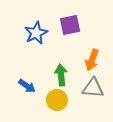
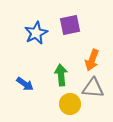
blue arrow: moved 2 px left, 2 px up
yellow circle: moved 13 px right, 4 px down
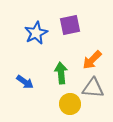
orange arrow: rotated 25 degrees clockwise
green arrow: moved 2 px up
blue arrow: moved 2 px up
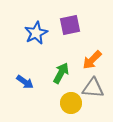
green arrow: rotated 35 degrees clockwise
yellow circle: moved 1 px right, 1 px up
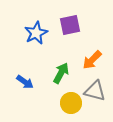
gray triangle: moved 2 px right, 3 px down; rotated 10 degrees clockwise
